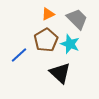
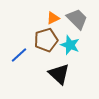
orange triangle: moved 5 px right, 4 px down
brown pentagon: rotated 15 degrees clockwise
cyan star: moved 1 px down
black triangle: moved 1 px left, 1 px down
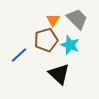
orange triangle: moved 2 px down; rotated 32 degrees counterclockwise
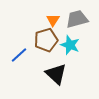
gray trapezoid: rotated 60 degrees counterclockwise
black triangle: moved 3 px left
